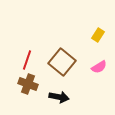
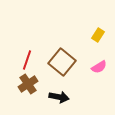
brown cross: rotated 36 degrees clockwise
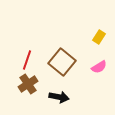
yellow rectangle: moved 1 px right, 2 px down
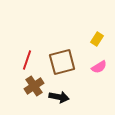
yellow rectangle: moved 2 px left, 2 px down
brown square: rotated 36 degrees clockwise
brown cross: moved 6 px right, 2 px down
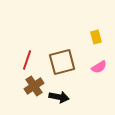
yellow rectangle: moved 1 px left, 2 px up; rotated 48 degrees counterclockwise
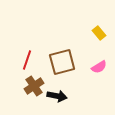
yellow rectangle: moved 3 px right, 4 px up; rotated 24 degrees counterclockwise
black arrow: moved 2 px left, 1 px up
